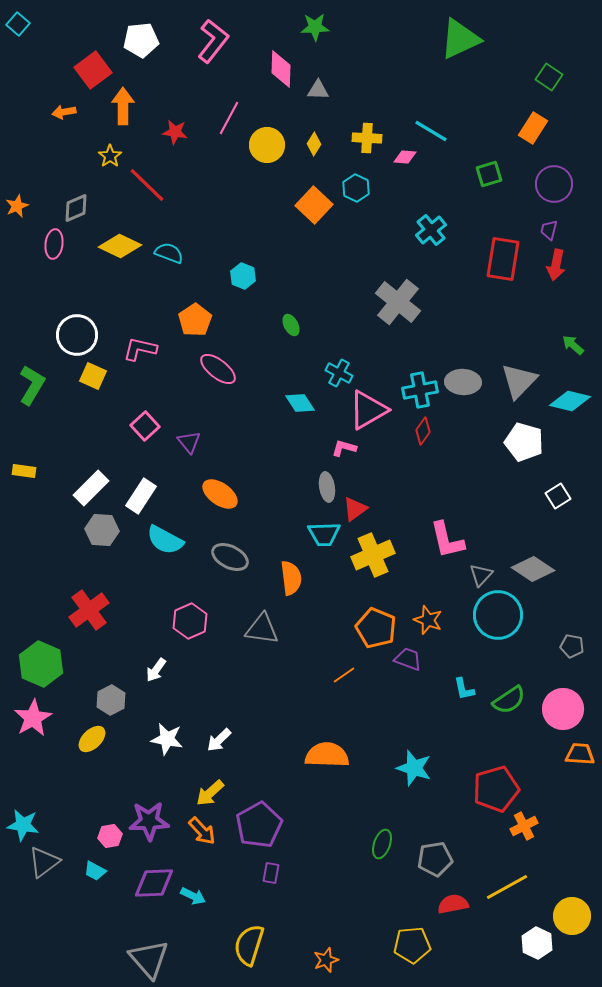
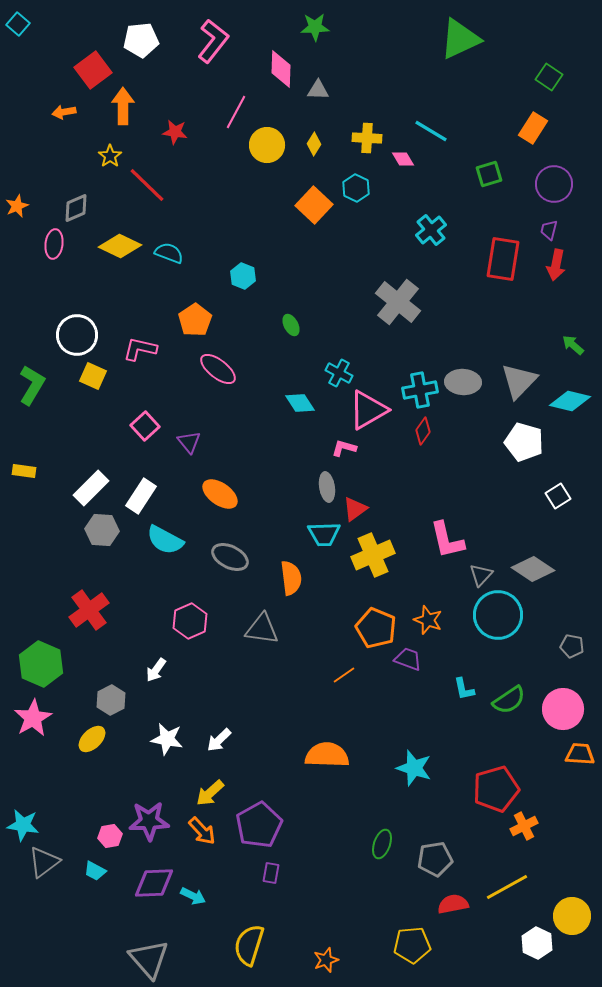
pink line at (229, 118): moved 7 px right, 6 px up
pink diamond at (405, 157): moved 2 px left, 2 px down; rotated 55 degrees clockwise
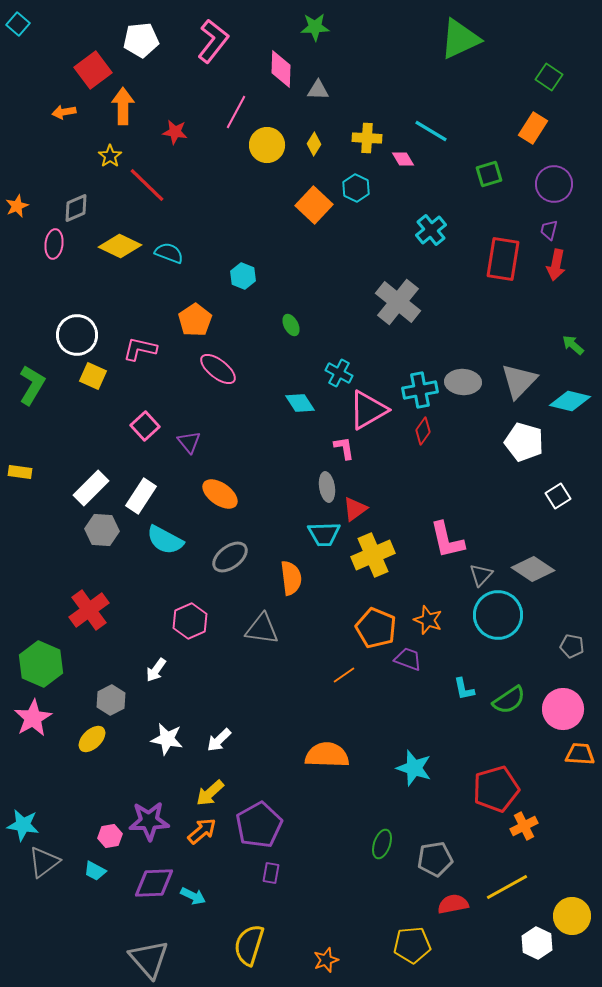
pink L-shape at (344, 448): rotated 65 degrees clockwise
yellow rectangle at (24, 471): moved 4 px left, 1 px down
gray ellipse at (230, 557): rotated 63 degrees counterclockwise
orange arrow at (202, 831): rotated 88 degrees counterclockwise
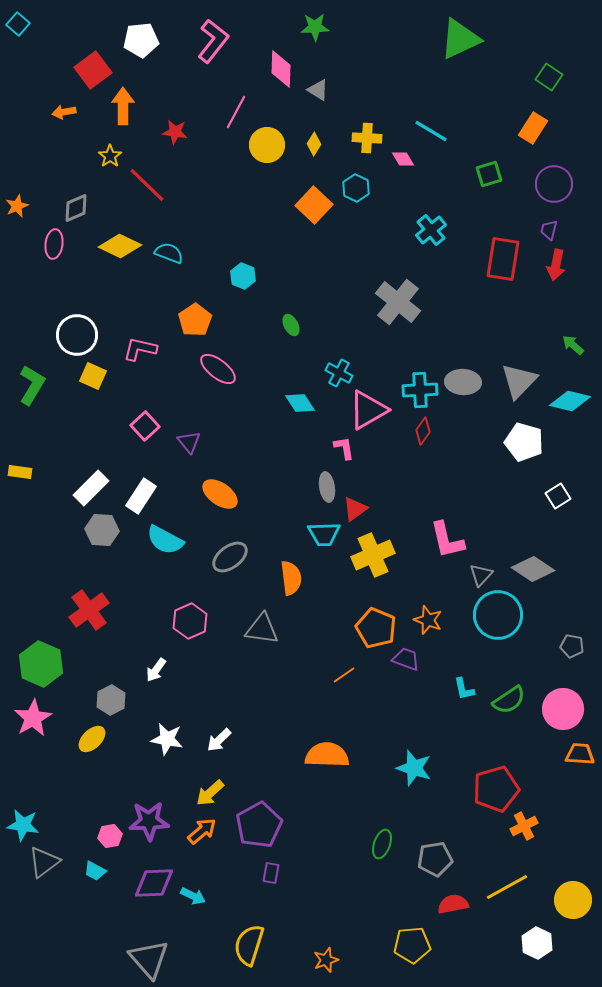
gray triangle at (318, 90): rotated 30 degrees clockwise
cyan cross at (420, 390): rotated 8 degrees clockwise
purple trapezoid at (408, 659): moved 2 px left
yellow circle at (572, 916): moved 1 px right, 16 px up
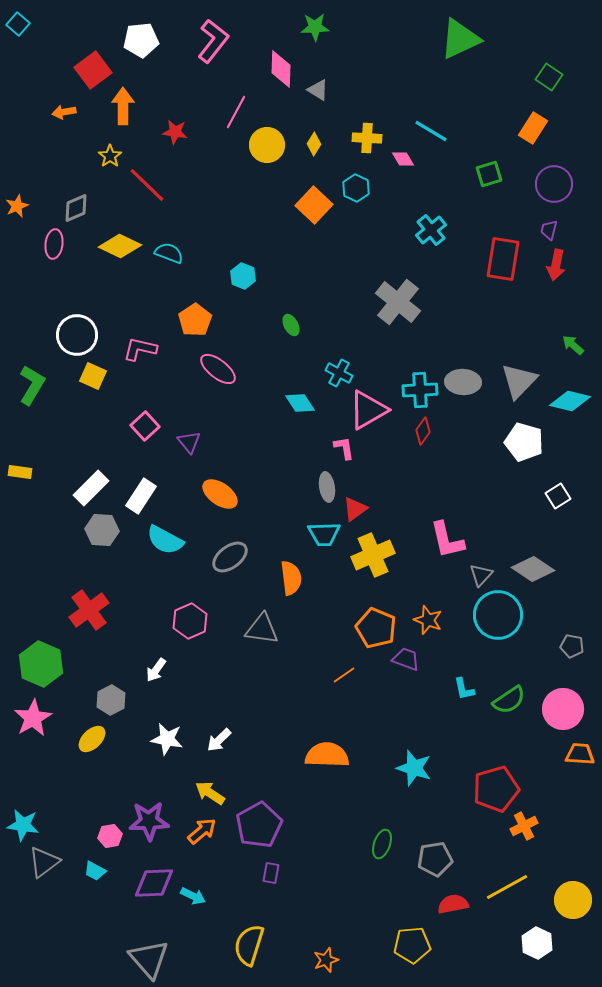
yellow arrow at (210, 793): rotated 76 degrees clockwise
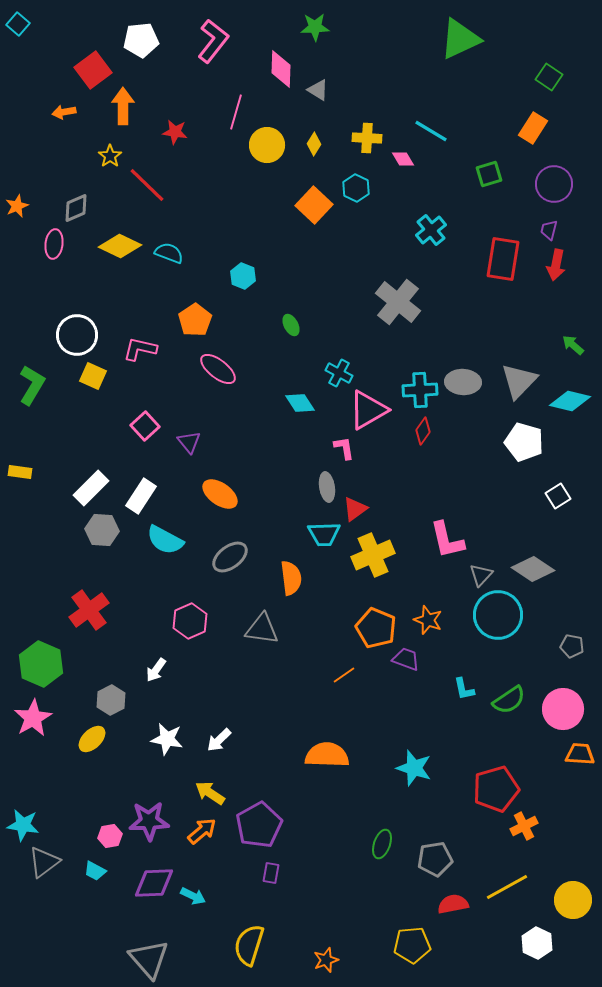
pink line at (236, 112): rotated 12 degrees counterclockwise
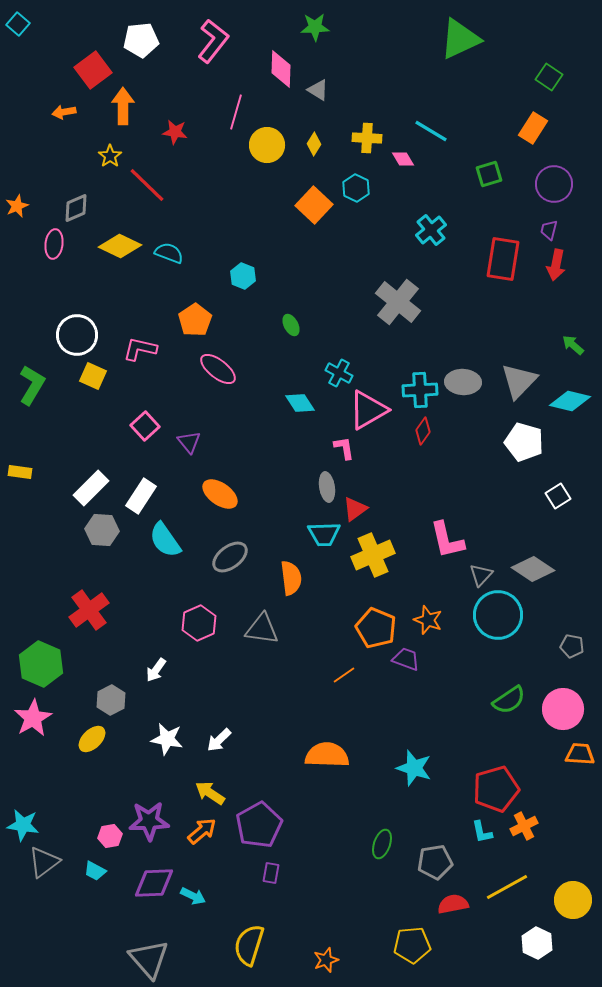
cyan semicircle at (165, 540): rotated 27 degrees clockwise
pink hexagon at (190, 621): moved 9 px right, 2 px down
cyan L-shape at (464, 689): moved 18 px right, 143 px down
gray pentagon at (435, 859): moved 3 px down
